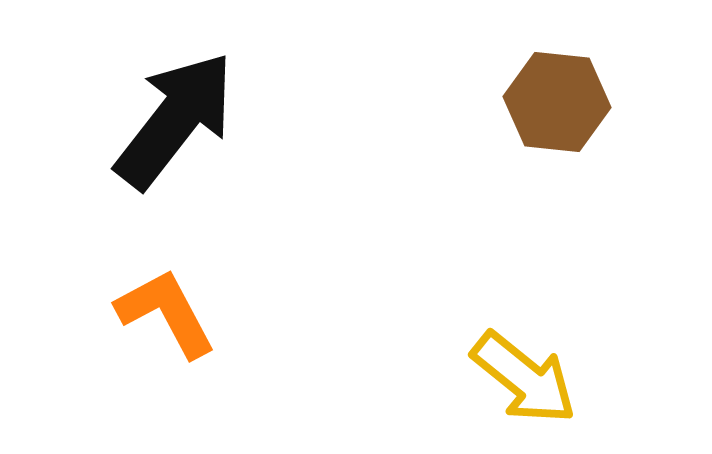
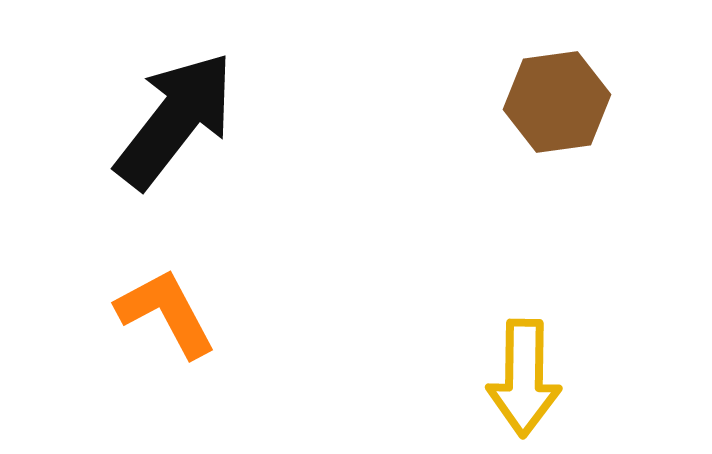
brown hexagon: rotated 14 degrees counterclockwise
yellow arrow: rotated 52 degrees clockwise
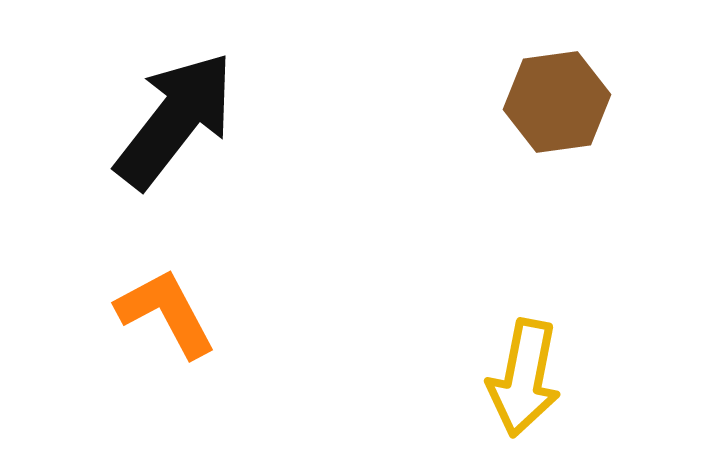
yellow arrow: rotated 10 degrees clockwise
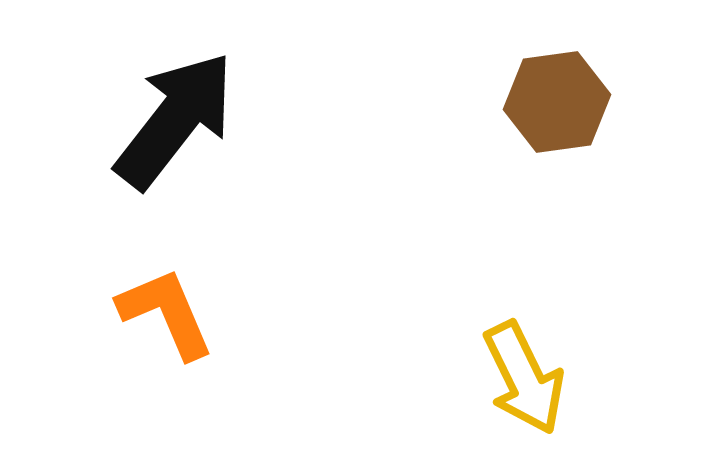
orange L-shape: rotated 5 degrees clockwise
yellow arrow: rotated 37 degrees counterclockwise
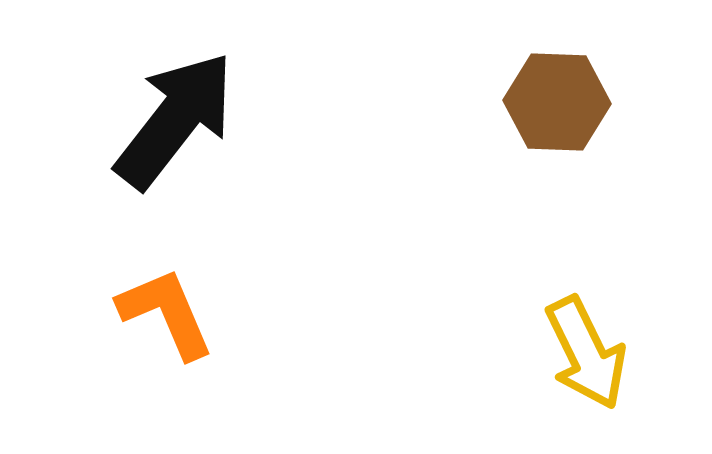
brown hexagon: rotated 10 degrees clockwise
yellow arrow: moved 62 px right, 25 px up
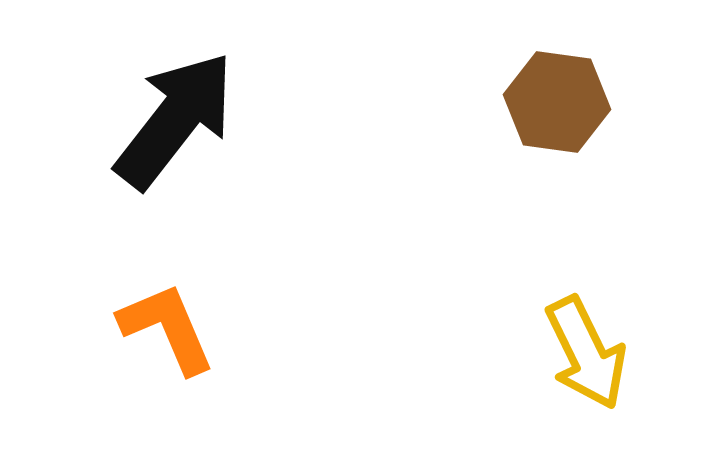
brown hexagon: rotated 6 degrees clockwise
orange L-shape: moved 1 px right, 15 px down
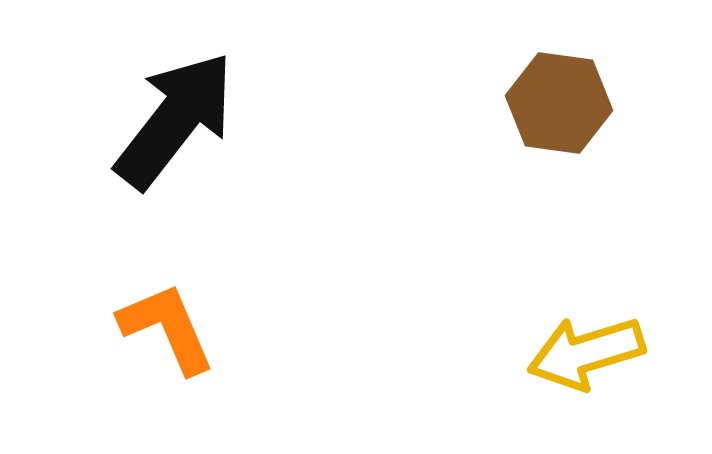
brown hexagon: moved 2 px right, 1 px down
yellow arrow: rotated 99 degrees clockwise
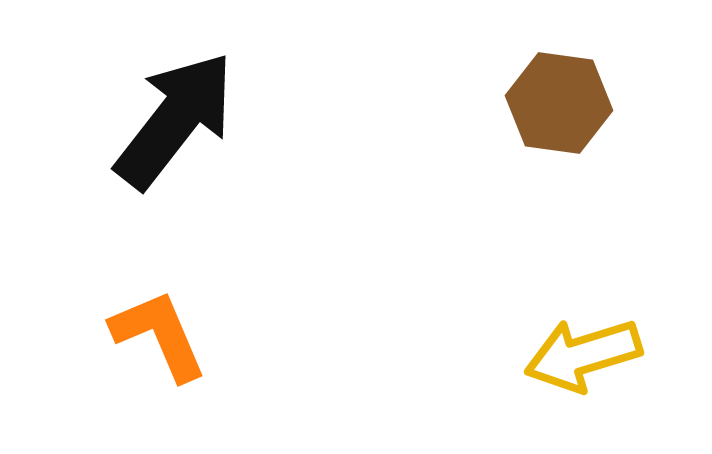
orange L-shape: moved 8 px left, 7 px down
yellow arrow: moved 3 px left, 2 px down
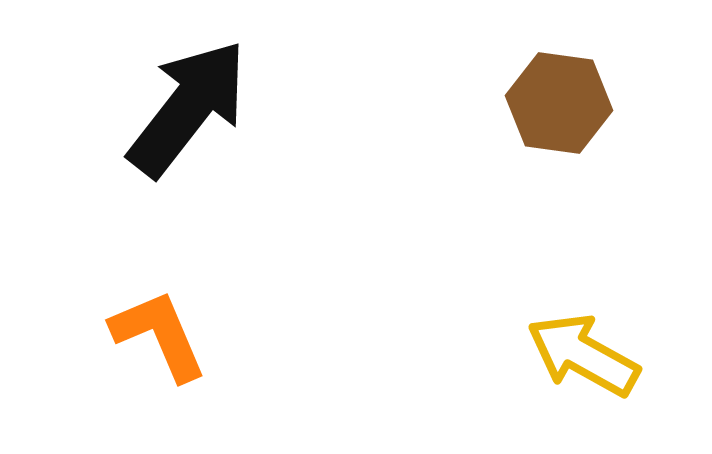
black arrow: moved 13 px right, 12 px up
yellow arrow: rotated 46 degrees clockwise
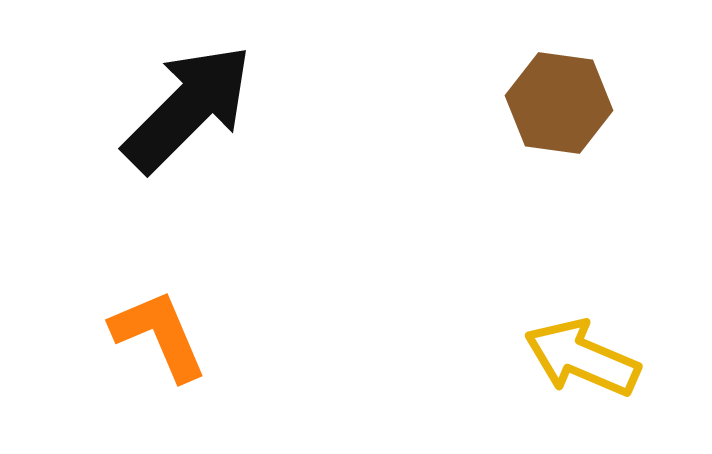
black arrow: rotated 7 degrees clockwise
yellow arrow: moved 1 px left, 3 px down; rotated 6 degrees counterclockwise
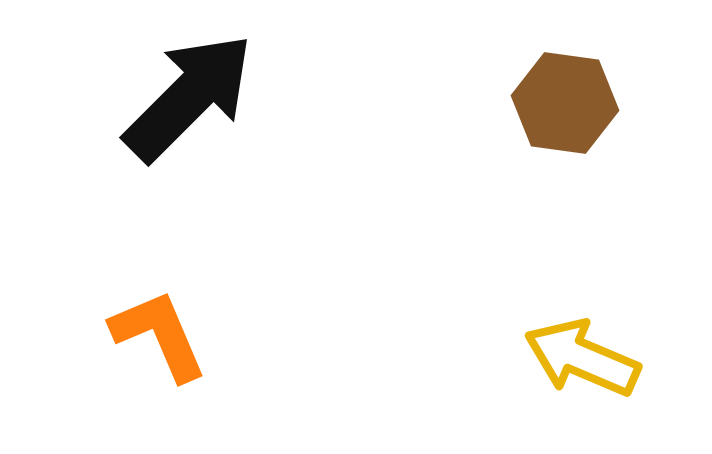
brown hexagon: moved 6 px right
black arrow: moved 1 px right, 11 px up
